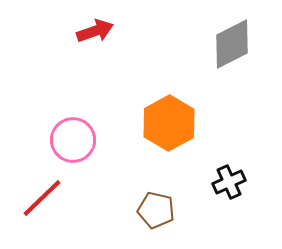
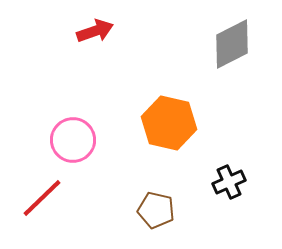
orange hexagon: rotated 18 degrees counterclockwise
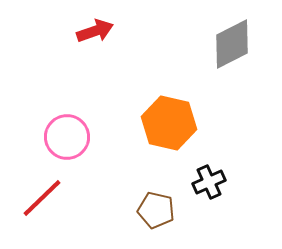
pink circle: moved 6 px left, 3 px up
black cross: moved 20 px left
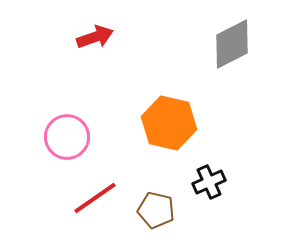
red arrow: moved 6 px down
red line: moved 53 px right; rotated 9 degrees clockwise
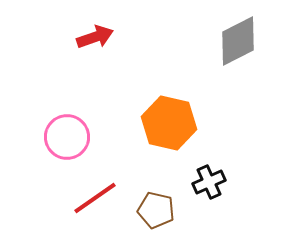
gray diamond: moved 6 px right, 3 px up
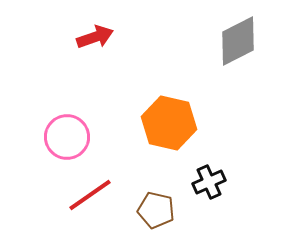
red line: moved 5 px left, 3 px up
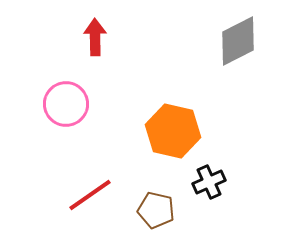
red arrow: rotated 72 degrees counterclockwise
orange hexagon: moved 4 px right, 8 px down
pink circle: moved 1 px left, 33 px up
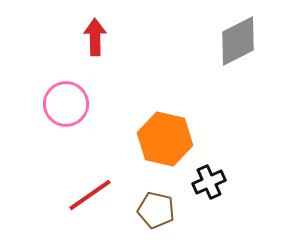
orange hexagon: moved 8 px left, 8 px down
